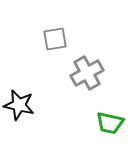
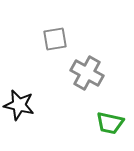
gray cross: rotated 32 degrees counterclockwise
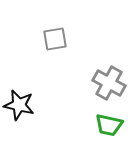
gray cross: moved 22 px right, 10 px down
green trapezoid: moved 1 px left, 2 px down
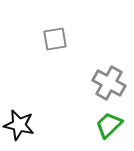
black star: moved 20 px down
green trapezoid: rotated 124 degrees clockwise
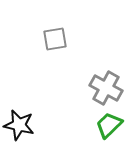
gray cross: moved 3 px left, 5 px down
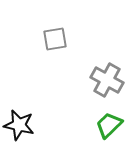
gray cross: moved 1 px right, 8 px up
